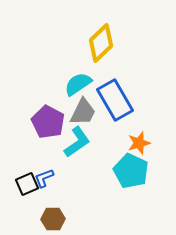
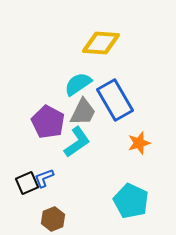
yellow diamond: rotated 48 degrees clockwise
cyan pentagon: moved 30 px down
black square: moved 1 px up
brown hexagon: rotated 20 degrees counterclockwise
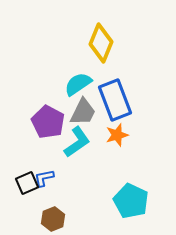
yellow diamond: rotated 72 degrees counterclockwise
blue rectangle: rotated 9 degrees clockwise
orange star: moved 22 px left, 8 px up
blue L-shape: rotated 10 degrees clockwise
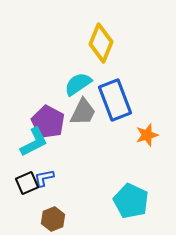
orange star: moved 30 px right
cyan L-shape: moved 43 px left; rotated 8 degrees clockwise
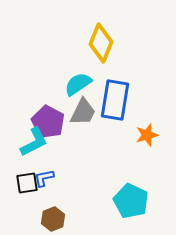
blue rectangle: rotated 30 degrees clockwise
black square: rotated 15 degrees clockwise
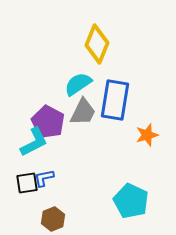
yellow diamond: moved 4 px left, 1 px down
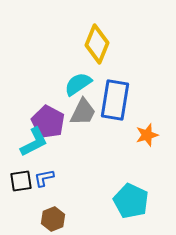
black square: moved 6 px left, 2 px up
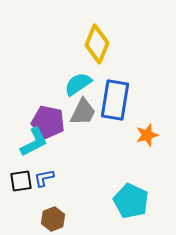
purple pentagon: rotated 16 degrees counterclockwise
